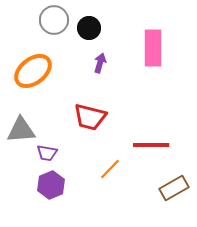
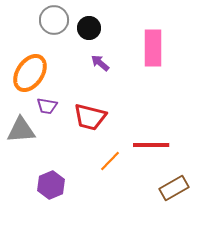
purple arrow: rotated 66 degrees counterclockwise
orange ellipse: moved 3 px left, 2 px down; rotated 18 degrees counterclockwise
purple trapezoid: moved 47 px up
orange line: moved 8 px up
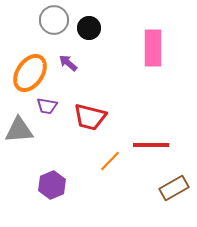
purple arrow: moved 32 px left
gray triangle: moved 2 px left
purple hexagon: moved 1 px right
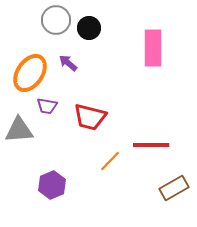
gray circle: moved 2 px right
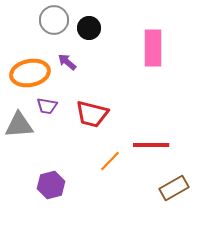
gray circle: moved 2 px left
purple arrow: moved 1 px left, 1 px up
orange ellipse: rotated 45 degrees clockwise
red trapezoid: moved 2 px right, 3 px up
gray triangle: moved 5 px up
purple hexagon: moved 1 px left; rotated 8 degrees clockwise
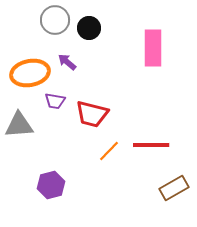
gray circle: moved 1 px right
purple trapezoid: moved 8 px right, 5 px up
orange line: moved 1 px left, 10 px up
